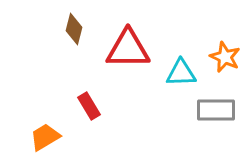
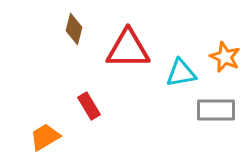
cyan triangle: rotated 8 degrees counterclockwise
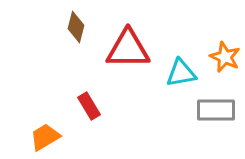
brown diamond: moved 2 px right, 2 px up
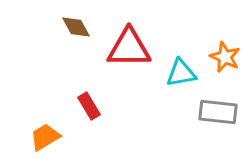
brown diamond: rotated 44 degrees counterclockwise
red triangle: moved 1 px right, 1 px up
gray rectangle: moved 2 px right, 2 px down; rotated 6 degrees clockwise
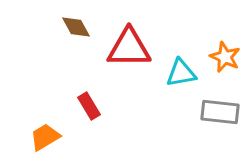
gray rectangle: moved 2 px right
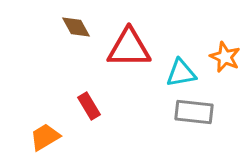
gray rectangle: moved 26 px left
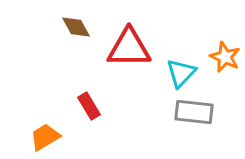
cyan triangle: rotated 36 degrees counterclockwise
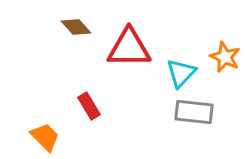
brown diamond: rotated 12 degrees counterclockwise
orange trapezoid: rotated 76 degrees clockwise
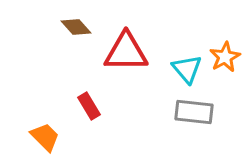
red triangle: moved 3 px left, 4 px down
orange star: rotated 20 degrees clockwise
cyan triangle: moved 6 px right, 4 px up; rotated 24 degrees counterclockwise
